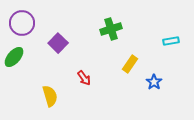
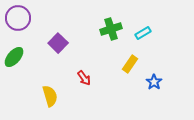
purple circle: moved 4 px left, 5 px up
cyan rectangle: moved 28 px left, 8 px up; rotated 21 degrees counterclockwise
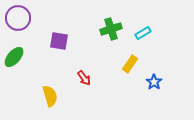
purple square: moved 1 px right, 2 px up; rotated 36 degrees counterclockwise
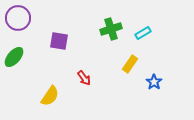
yellow semicircle: rotated 50 degrees clockwise
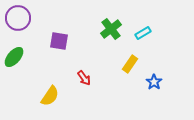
green cross: rotated 20 degrees counterclockwise
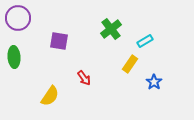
cyan rectangle: moved 2 px right, 8 px down
green ellipse: rotated 45 degrees counterclockwise
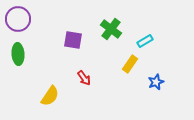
purple circle: moved 1 px down
green cross: rotated 15 degrees counterclockwise
purple square: moved 14 px right, 1 px up
green ellipse: moved 4 px right, 3 px up
blue star: moved 2 px right; rotated 14 degrees clockwise
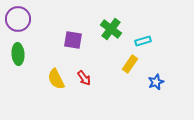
cyan rectangle: moved 2 px left; rotated 14 degrees clockwise
yellow semicircle: moved 6 px right, 17 px up; rotated 120 degrees clockwise
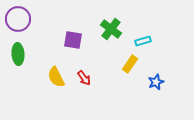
yellow semicircle: moved 2 px up
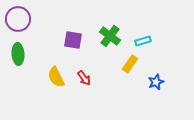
green cross: moved 1 px left, 7 px down
